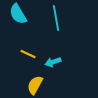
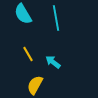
cyan semicircle: moved 5 px right
yellow line: rotated 35 degrees clockwise
cyan arrow: rotated 56 degrees clockwise
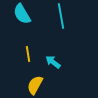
cyan semicircle: moved 1 px left
cyan line: moved 5 px right, 2 px up
yellow line: rotated 21 degrees clockwise
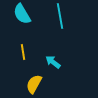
cyan line: moved 1 px left
yellow line: moved 5 px left, 2 px up
yellow semicircle: moved 1 px left, 1 px up
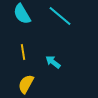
cyan line: rotated 40 degrees counterclockwise
yellow semicircle: moved 8 px left
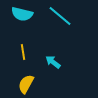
cyan semicircle: rotated 45 degrees counterclockwise
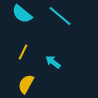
cyan semicircle: rotated 25 degrees clockwise
yellow line: rotated 35 degrees clockwise
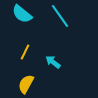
cyan line: rotated 15 degrees clockwise
yellow line: moved 2 px right
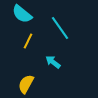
cyan line: moved 12 px down
yellow line: moved 3 px right, 11 px up
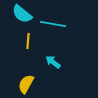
cyan line: moved 7 px left, 4 px up; rotated 45 degrees counterclockwise
yellow line: rotated 21 degrees counterclockwise
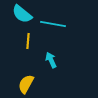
cyan arrow: moved 2 px left, 2 px up; rotated 28 degrees clockwise
